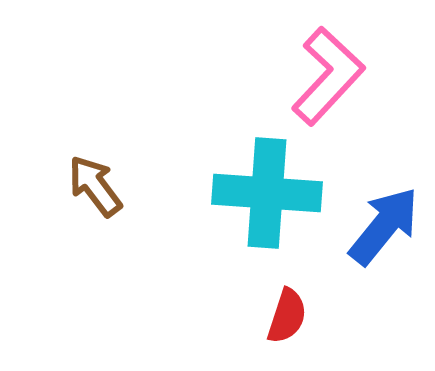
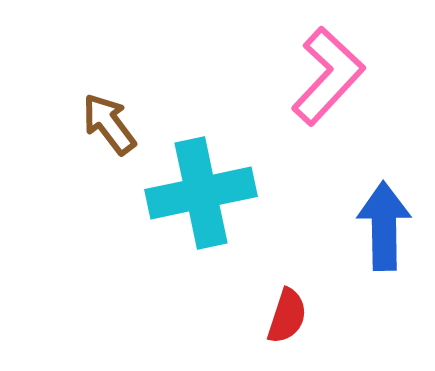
brown arrow: moved 14 px right, 62 px up
cyan cross: moved 66 px left; rotated 16 degrees counterclockwise
blue arrow: rotated 40 degrees counterclockwise
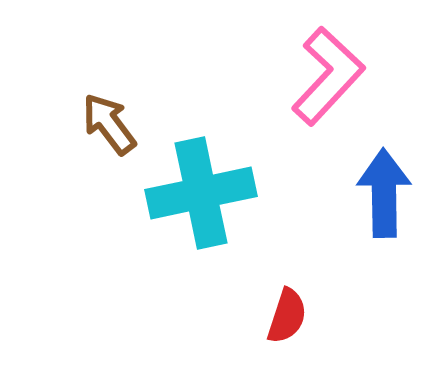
blue arrow: moved 33 px up
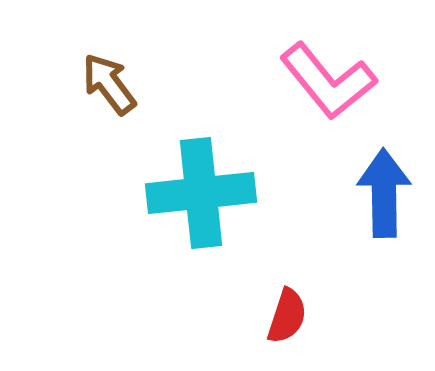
pink L-shape: moved 5 px down; rotated 98 degrees clockwise
brown arrow: moved 40 px up
cyan cross: rotated 6 degrees clockwise
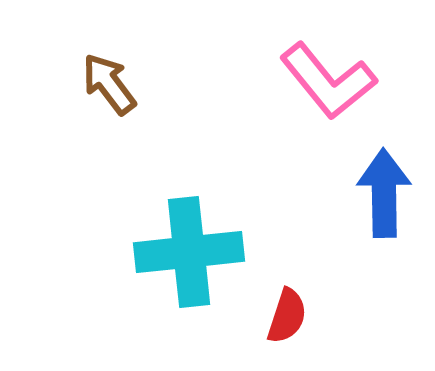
cyan cross: moved 12 px left, 59 px down
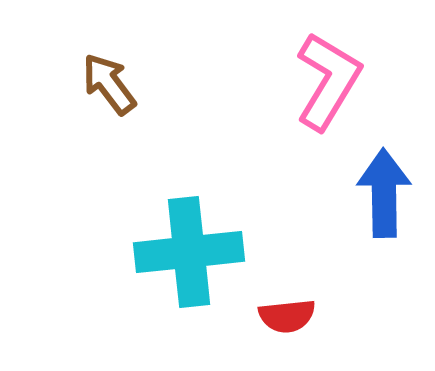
pink L-shape: rotated 110 degrees counterclockwise
red semicircle: rotated 66 degrees clockwise
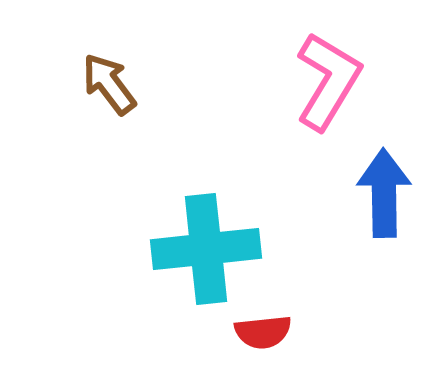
cyan cross: moved 17 px right, 3 px up
red semicircle: moved 24 px left, 16 px down
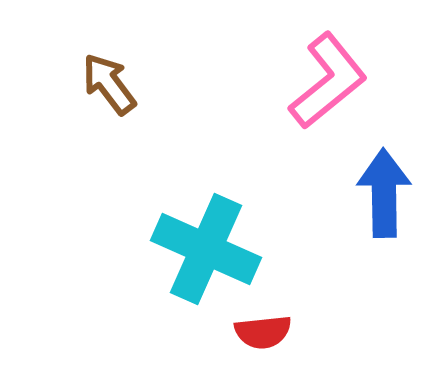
pink L-shape: rotated 20 degrees clockwise
cyan cross: rotated 30 degrees clockwise
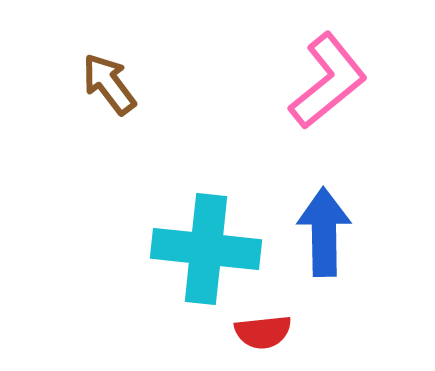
blue arrow: moved 60 px left, 39 px down
cyan cross: rotated 18 degrees counterclockwise
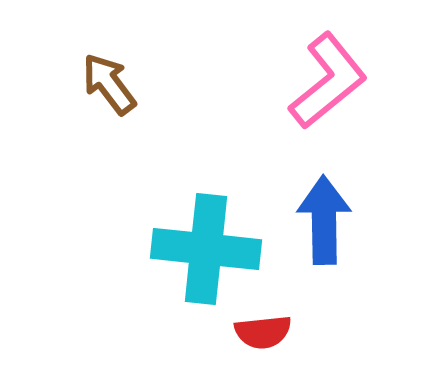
blue arrow: moved 12 px up
